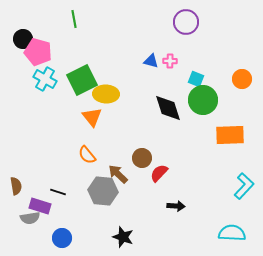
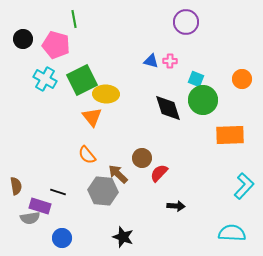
pink pentagon: moved 18 px right, 7 px up
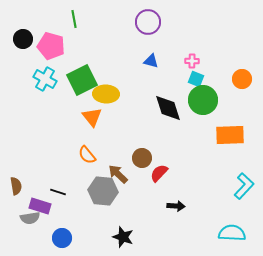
purple circle: moved 38 px left
pink pentagon: moved 5 px left, 1 px down
pink cross: moved 22 px right
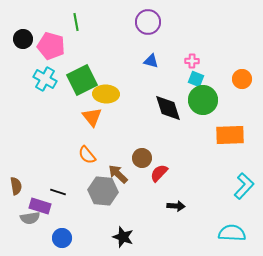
green line: moved 2 px right, 3 px down
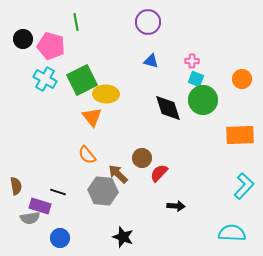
orange rectangle: moved 10 px right
blue circle: moved 2 px left
